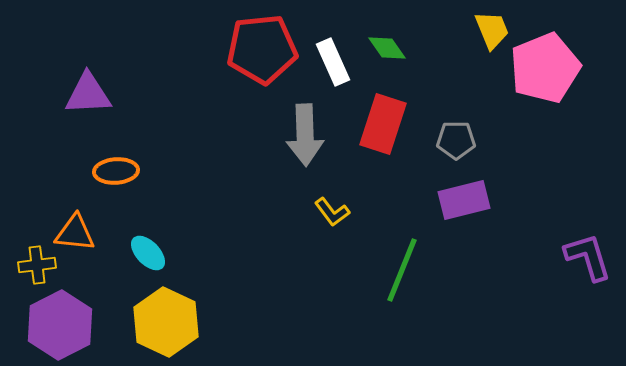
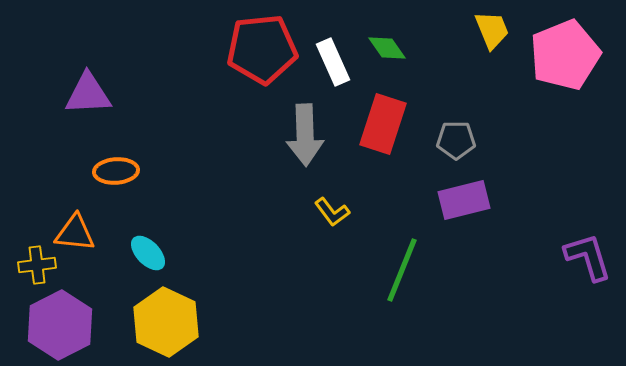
pink pentagon: moved 20 px right, 13 px up
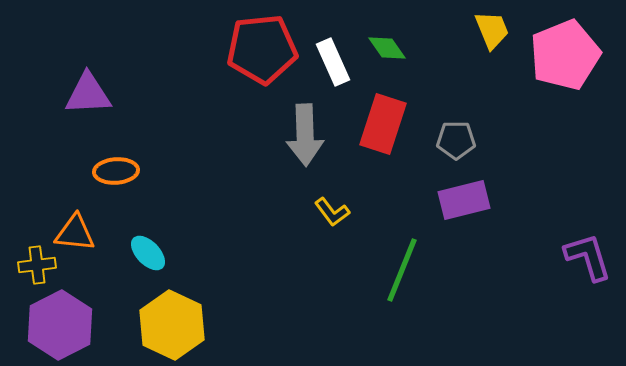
yellow hexagon: moved 6 px right, 3 px down
